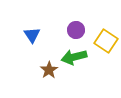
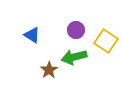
blue triangle: rotated 24 degrees counterclockwise
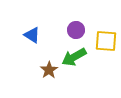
yellow square: rotated 30 degrees counterclockwise
green arrow: rotated 15 degrees counterclockwise
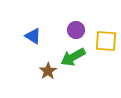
blue triangle: moved 1 px right, 1 px down
green arrow: moved 1 px left
brown star: moved 1 px left, 1 px down
